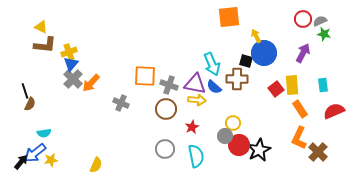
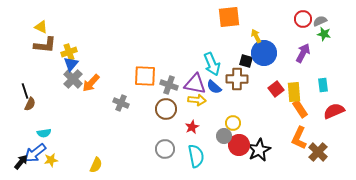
yellow rectangle at (292, 85): moved 2 px right, 7 px down
gray circle at (225, 136): moved 1 px left
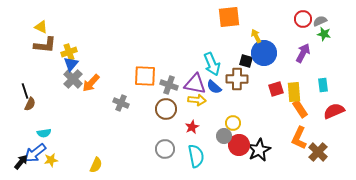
red square at (276, 89): rotated 21 degrees clockwise
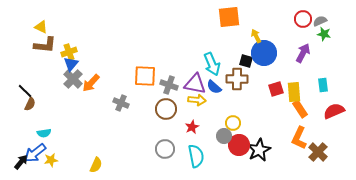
black line at (25, 91): rotated 28 degrees counterclockwise
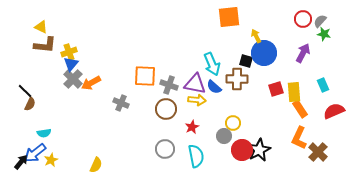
gray semicircle at (320, 21): rotated 24 degrees counterclockwise
orange arrow at (91, 83): rotated 18 degrees clockwise
cyan rectangle at (323, 85): rotated 16 degrees counterclockwise
red circle at (239, 145): moved 3 px right, 5 px down
yellow star at (51, 160): rotated 16 degrees counterclockwise
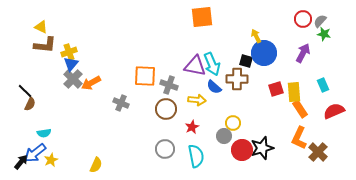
orange square at (229, 17): moved 27 px left
purple triangle at (195, 84): moved 18 px up
black star at (259, 150): moved 3 px right, 2 px up; rotated 10 degrees clockwise
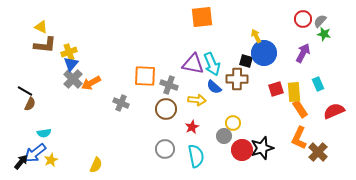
purple triangle at (195, 66): moved 2 px left, 2 px up
cyan rectangle at (323, 85): moved 5 px left, 1 px up
black line at (25, 91): rotated 14 degrees counterclockwise
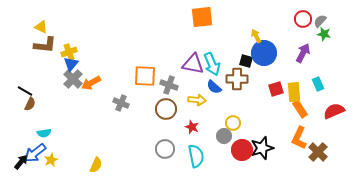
red star at (192, 127): rotated 24 degrees counterclockwise
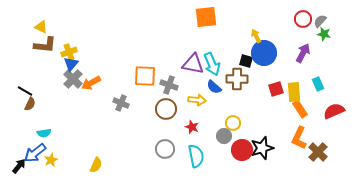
orange square at (202, 17): moved 4 px right
black arrow at (21, 162): moved 2 px left, 4 px down
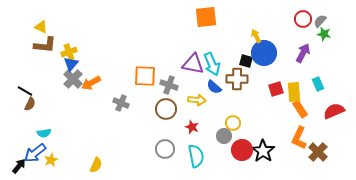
black star at (262, 148): moved 1 px right, 3 px down; rotated 20 degrees counterclockwise
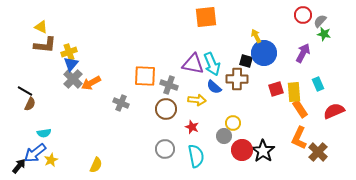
red circle at (303, 19): moved 4 px up
